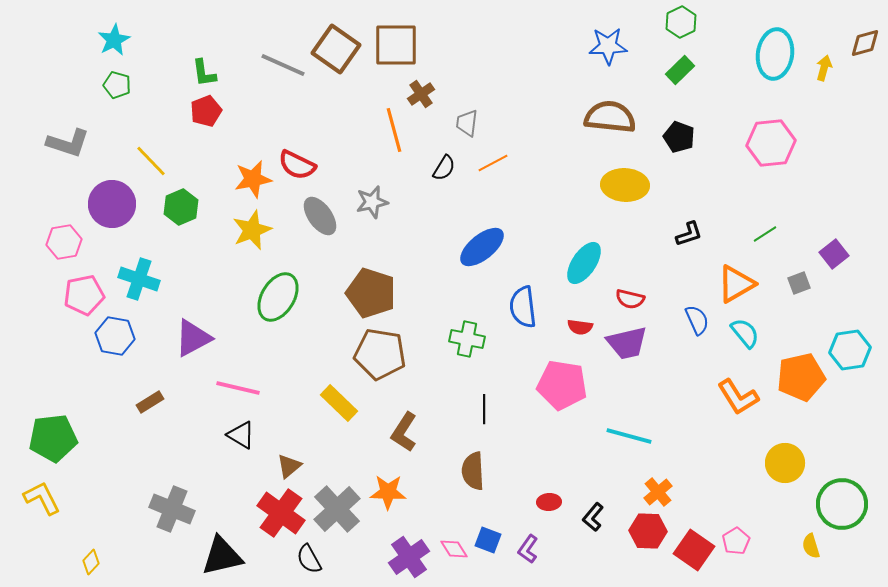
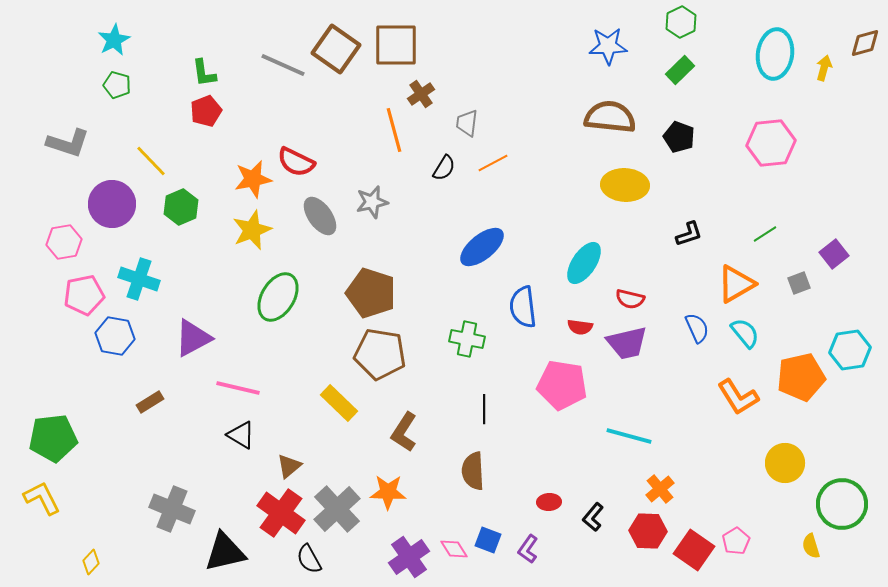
red semicircle at (297, 165): moved 1 px left, 3 px up
blue semicircle at (697, 320): moved 8 px down
orange cross at (658, 492): moved 2 px right, 3 px up
black triangle at (222, 556): moved 3 px right, 4 px up
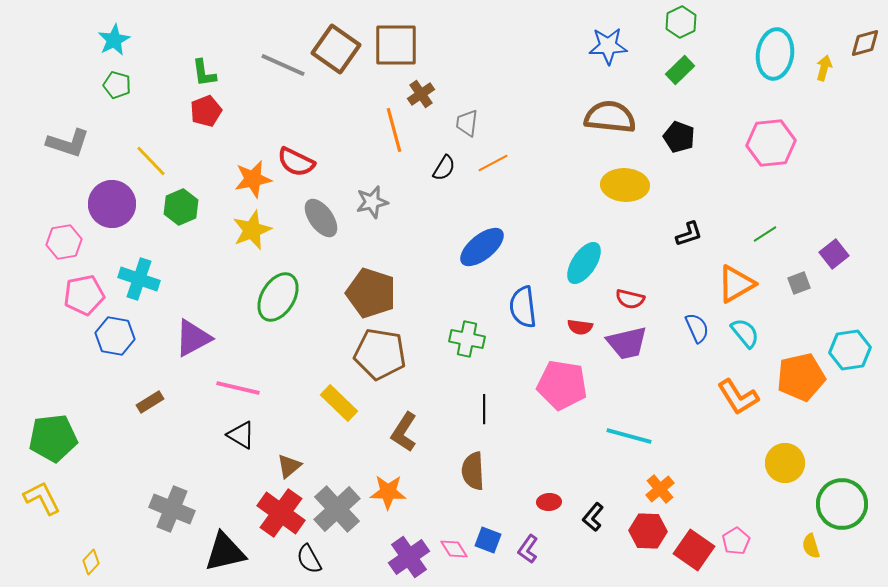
gray ellipse at (320, 216): moved 1 px right, 2 px down
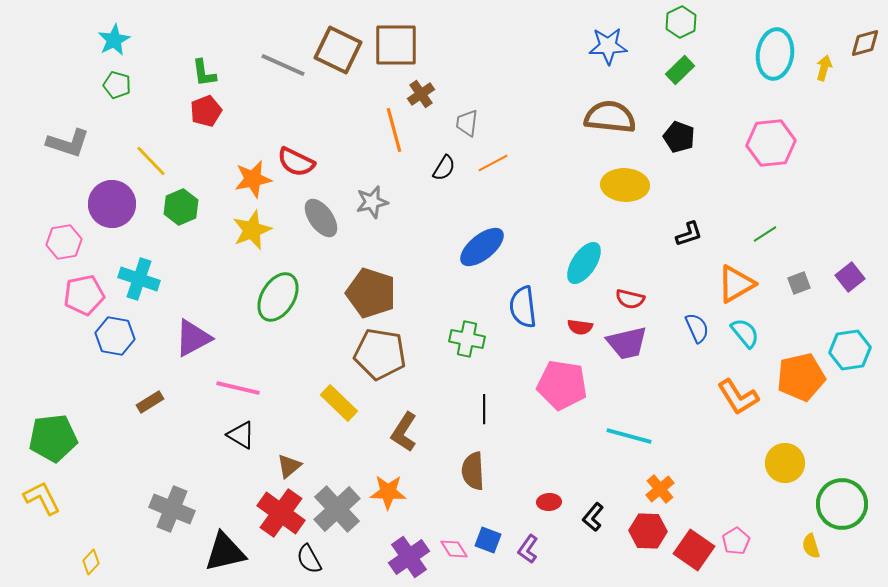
brown square at (336, 49): moved 2 px right, 1 px down; rotated 9 degrees counterclockwise
purple square at (834, 254): moved 16 px right, 23 px down
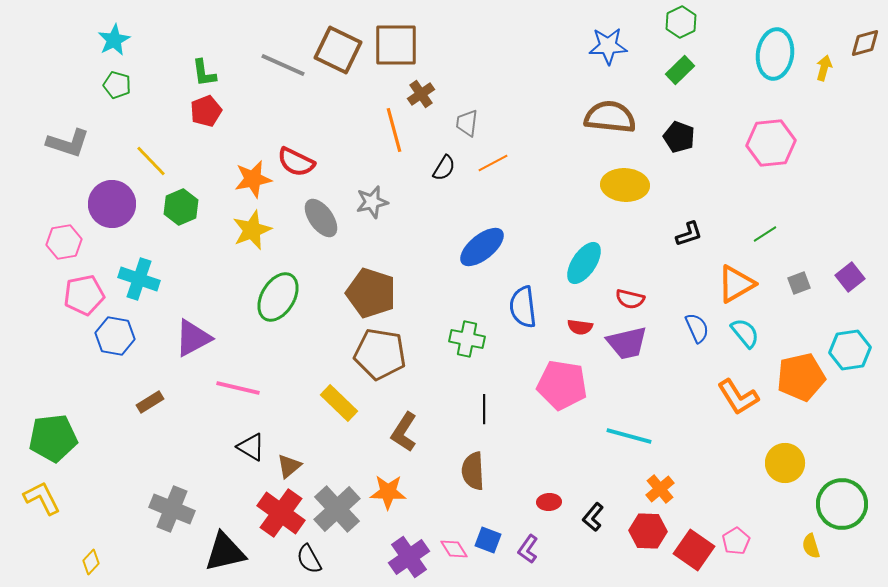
black triangle at (241, 435): moved 10 px right, 12 px down
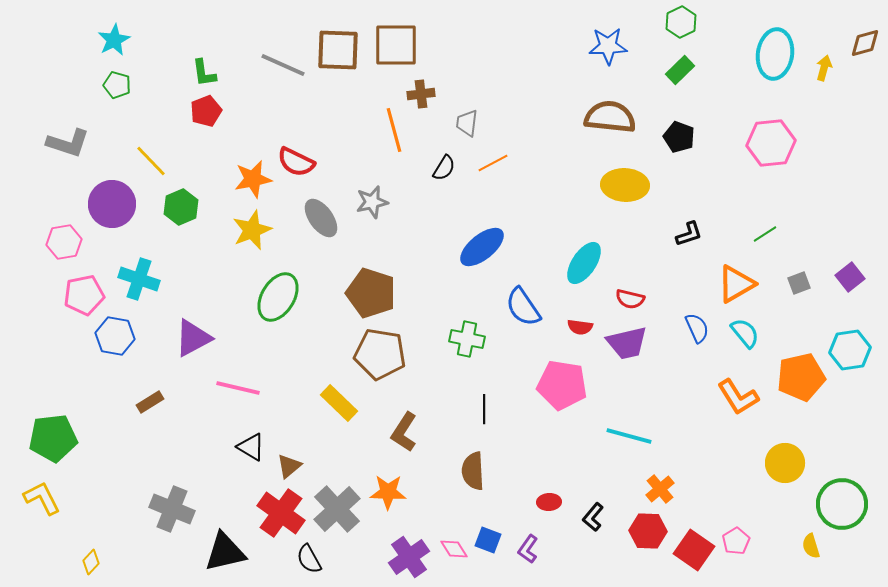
brown square at (338, 50): rotated 24 degrees counterclockwise
brown cross at (421, 94): rotated 28 degrees clockwise
blue semicircle at (523, 307): rotated 27 degrees counterclockwise
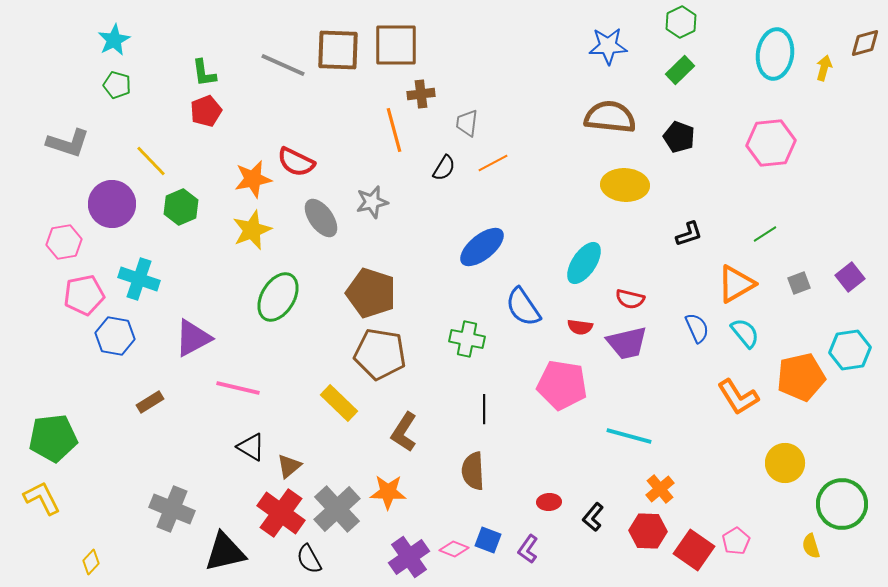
pink diamond at (454, 549): rotated 36 degrees counterclockwise
